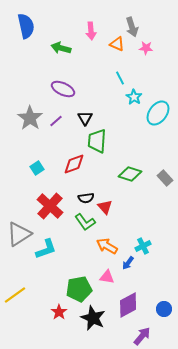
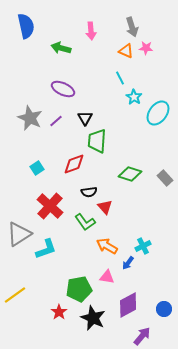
orange triangle: moved 9 px right, 7 px down
gray star: rotated 10 degrees counterclockwise
black semicircle: moved 3 px right, 6 px up
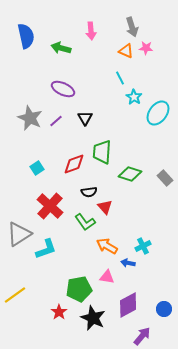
blue semicircle: moved 10 px down
green trapezoid: moved 5 px right, 11 px down
blue arrow: rotated 64 degrees clockwise
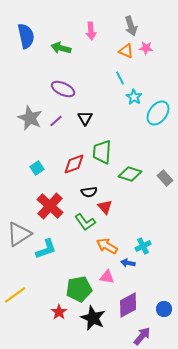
gray arrow: moved 1 px left, 1 px up
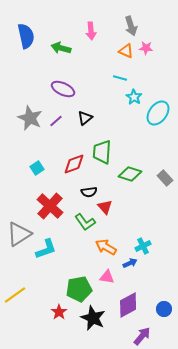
cyan line: rotated 48 degrees counterclockwise
black triangle: rotated 21 degrees clockwise
orange arrow: moved 1 px left, 1 px down
blue arrow: moved 2 px right; rotated 144 degrees clockwise
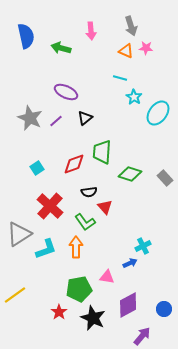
purple ellipse: moved 3 px right, 3 px down
orange arrow: moved 30 px left; rotated 60 degrees clockwise
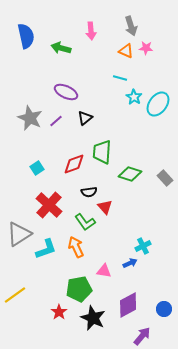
cyan ellipse: moved 9 px up
red cross: moved 1 px left, 1 px up
orange arrow: rotated 25 degrees counterclockwise
pink triangle: moved 3 px left, 6 px up
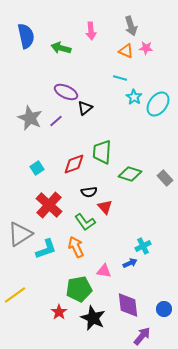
black triangle: moved 10 px up
gray triangle: moved 1 px right
purple diamond: rotated 68 degrees counterclockwise
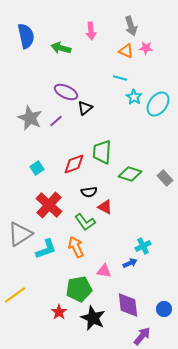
red triangle: rotated 21 degrees counterclockwise
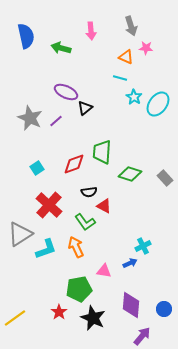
orange triangle: moved 6 px down
red triangle: moved 1 px left, 1 px up
yellow line: moved 23 px down
purple diamond: moved 3 px right; rotated 12 degrees clockwise
